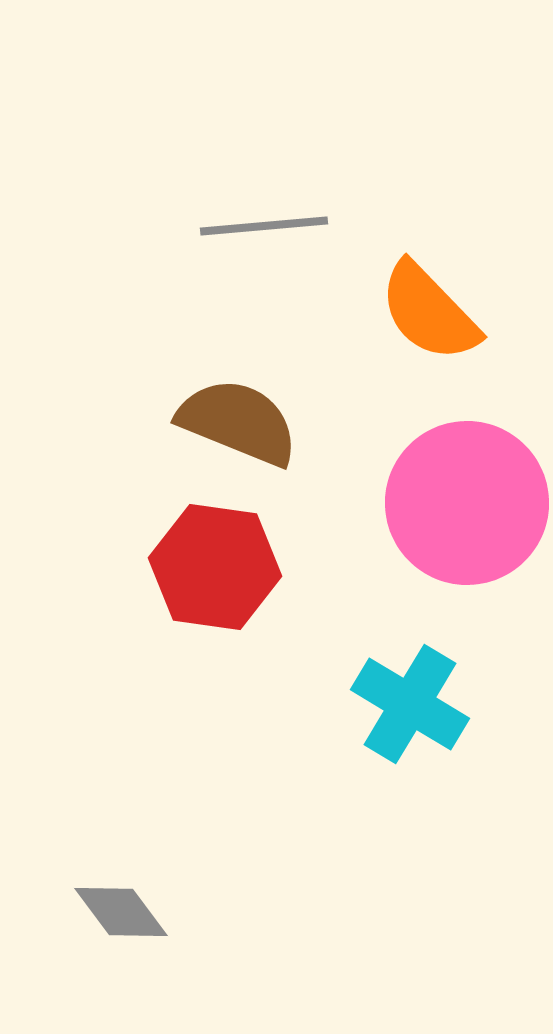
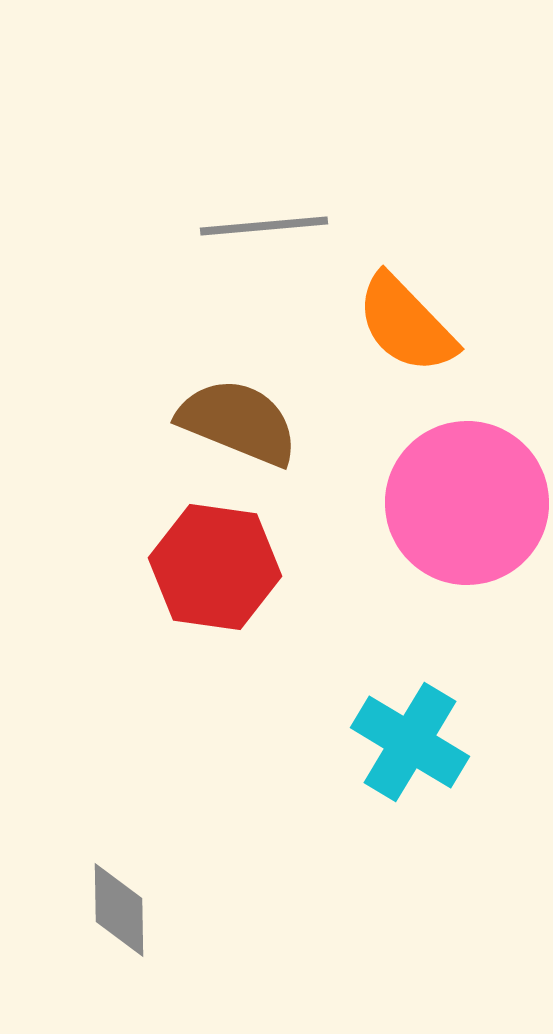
orange semicircle: moved 23 px left, 12 px down
cyan cross: moved 38 px down
gray diamond: moved 2 px left, 2 px up; rotated 36 degrees clockwise
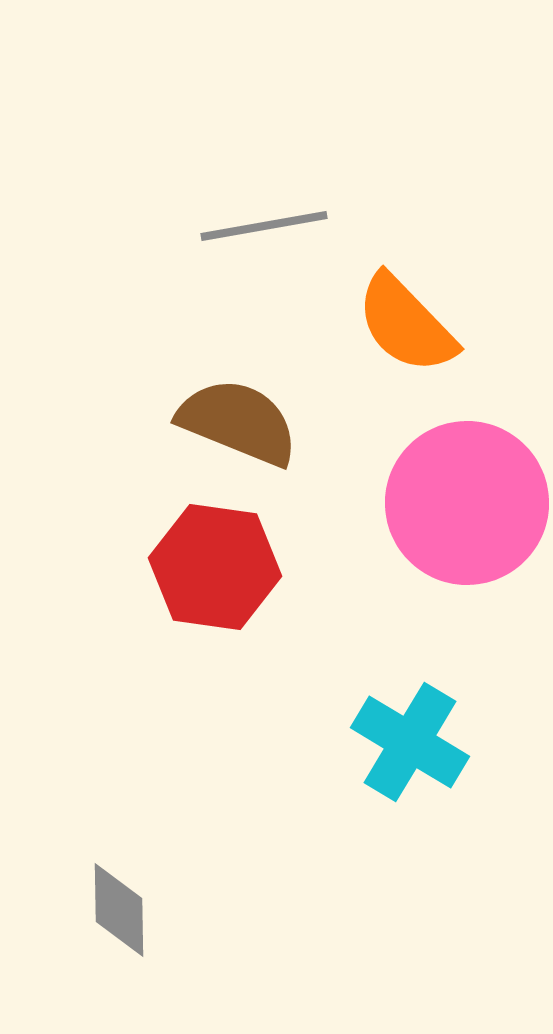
gray line: rotated 5 degrees counterclockwise
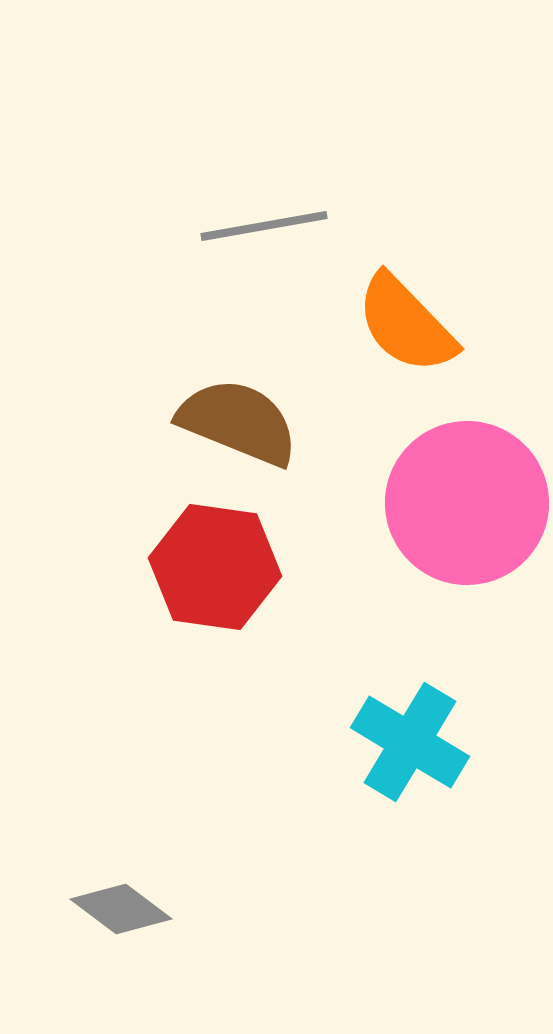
gray diamond: moved 2 px right, 1 px up; rotated 52 degrees counterclockwise
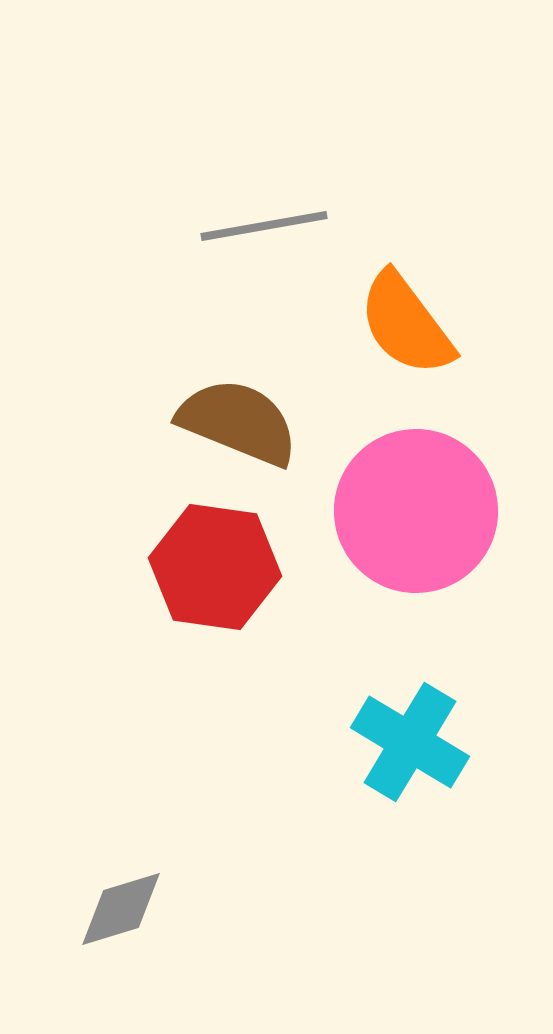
orange semicircle: rotated 7 degrees clockwise
pink circle: moved 51 px left, 8 px down
gray diamond: rotated 54 degrees counterclockwise
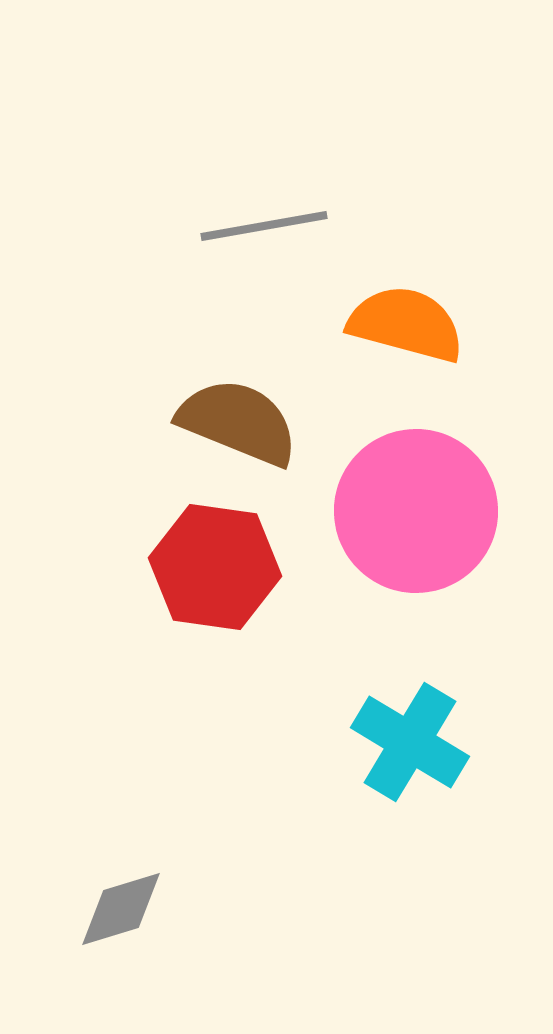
orange semicircle: rotated 142 degrees clockwise
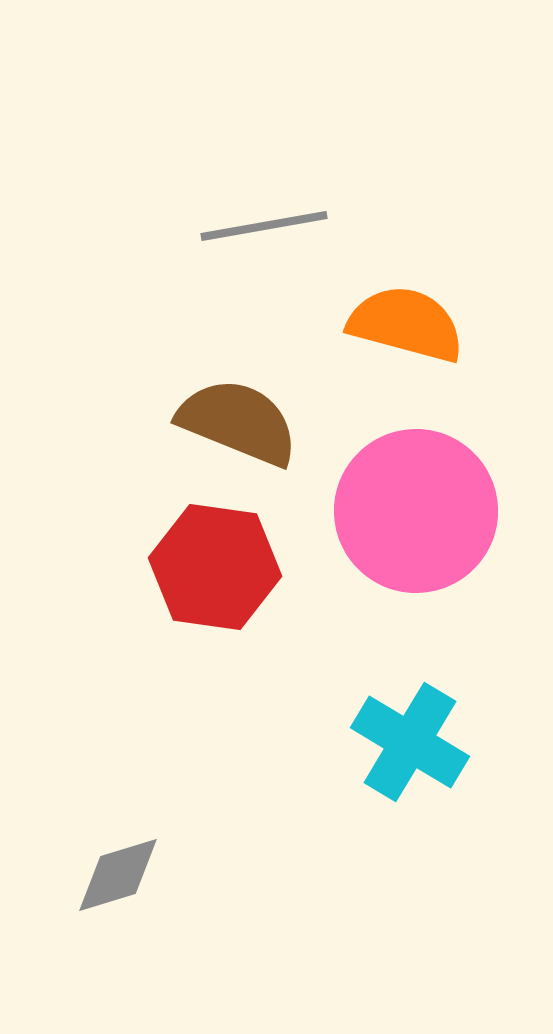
gray diamond: moved 3 px left, 34 px up
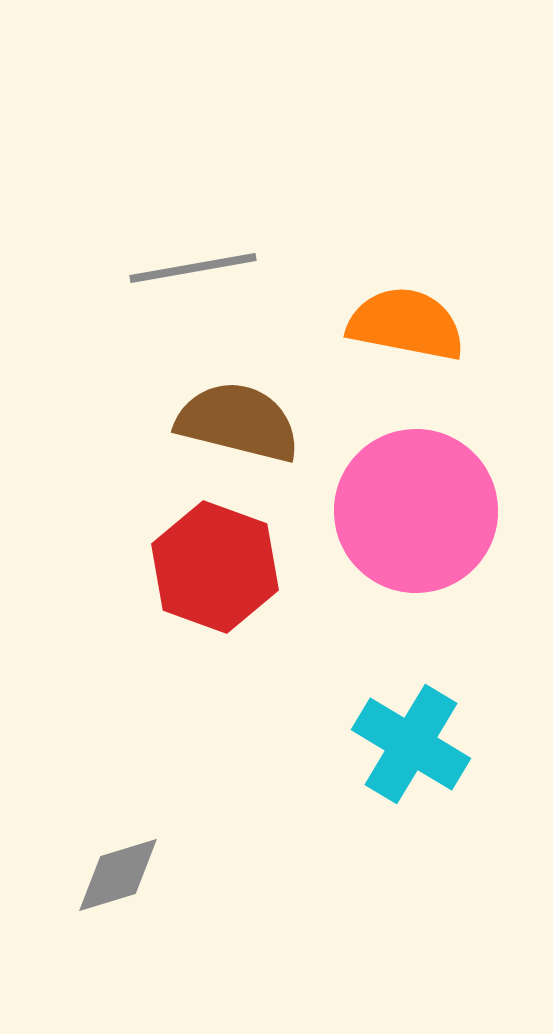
gray line: moved 71 px left, 42 px down
orange semicircle: rotated 4 degrees counterclockwise
brown semicircle: rotated 8 degrees counterclockwise
red hexagon: rotated 12 degrees clockwise
cyan cross: moved 1 px right, 2 px down
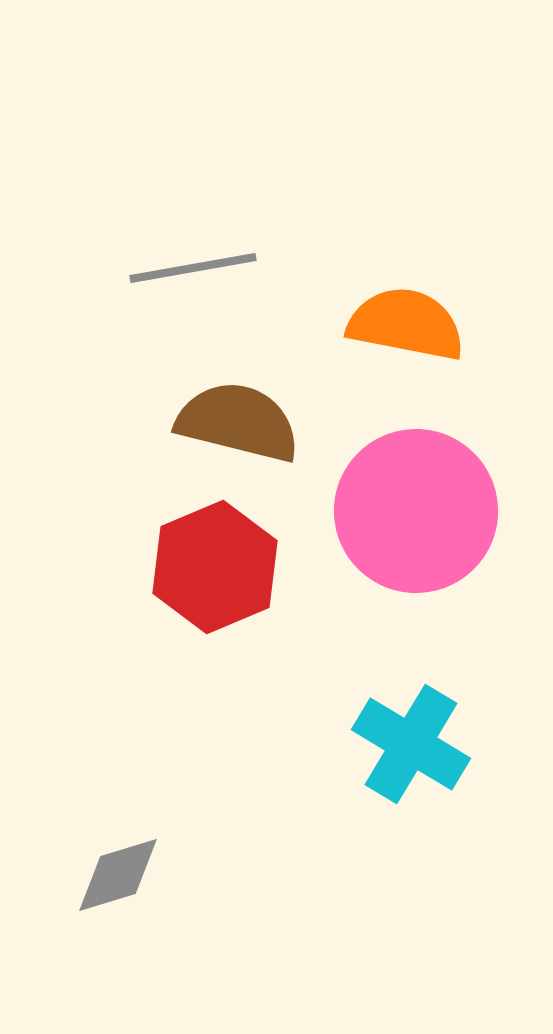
red hexagon: rotated 17 degrees clockwise
